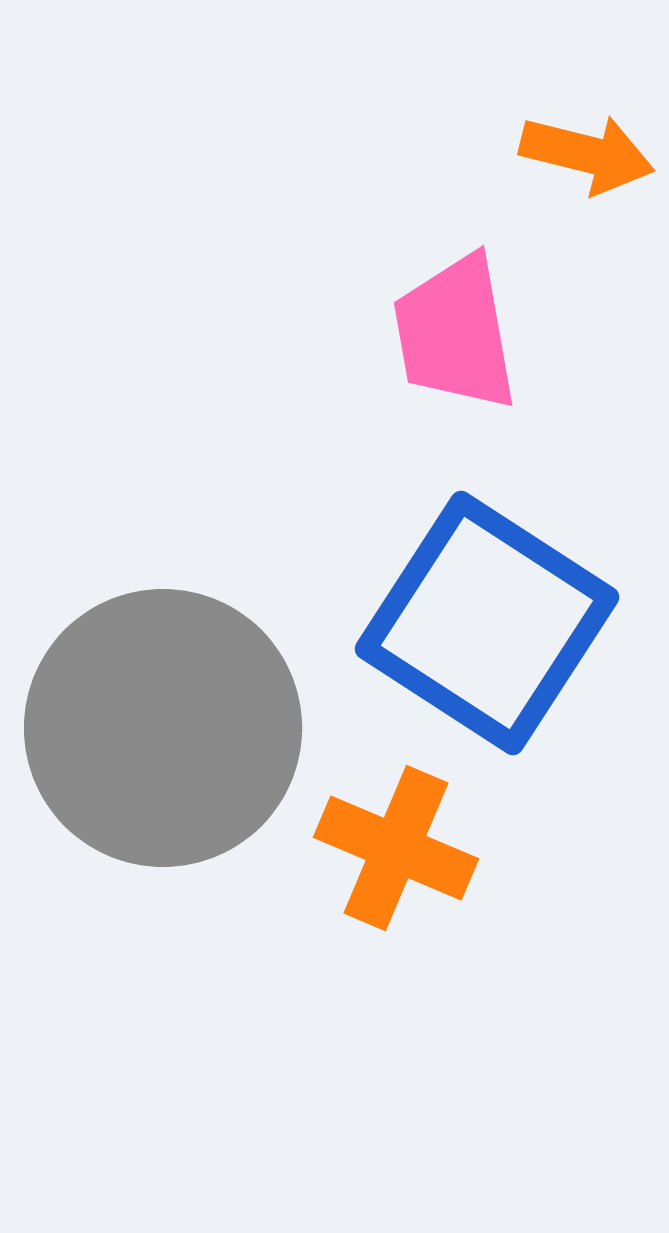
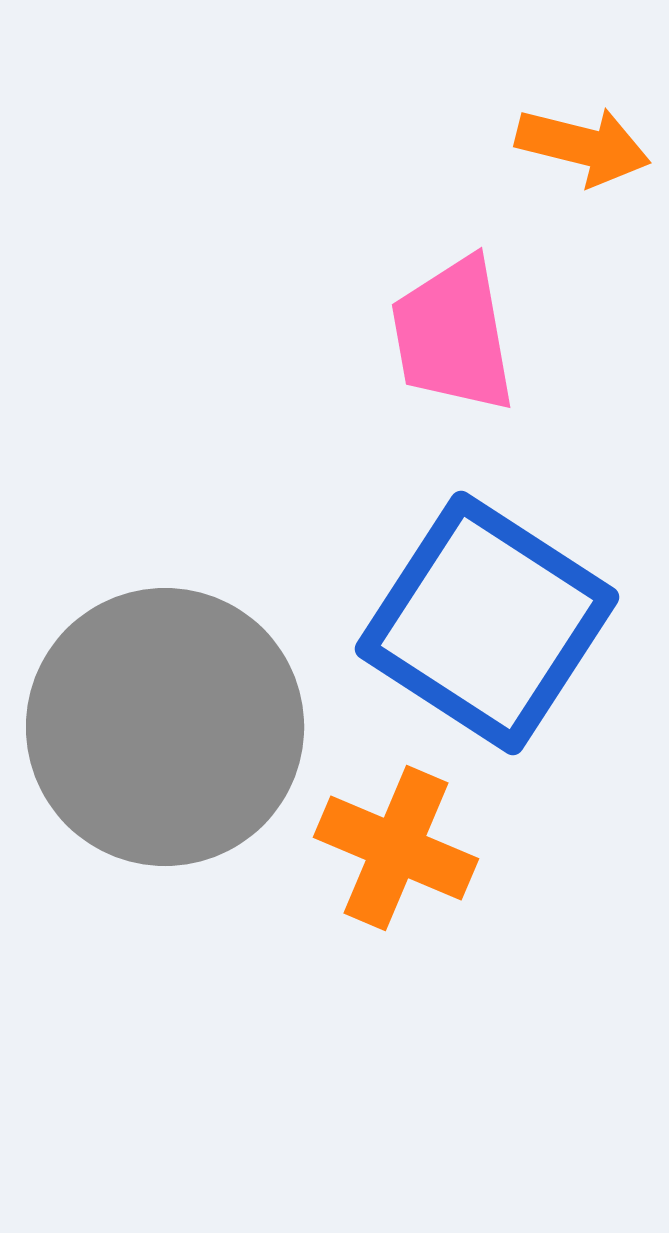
orange arrow: moved 4 px left, 8 px up
pink trapezoid: moved 2 px left, 2 px down
gray circle: moved 2 px right, 1 px up
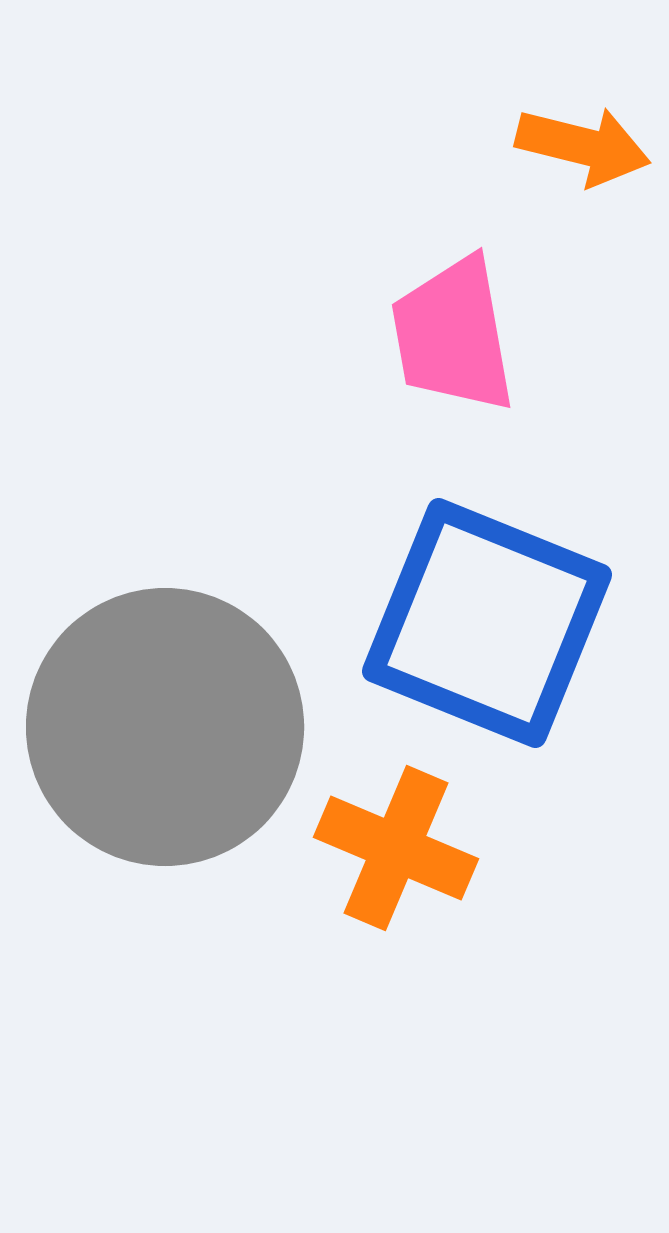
blue square: rotated 11 degrees counterclockwise
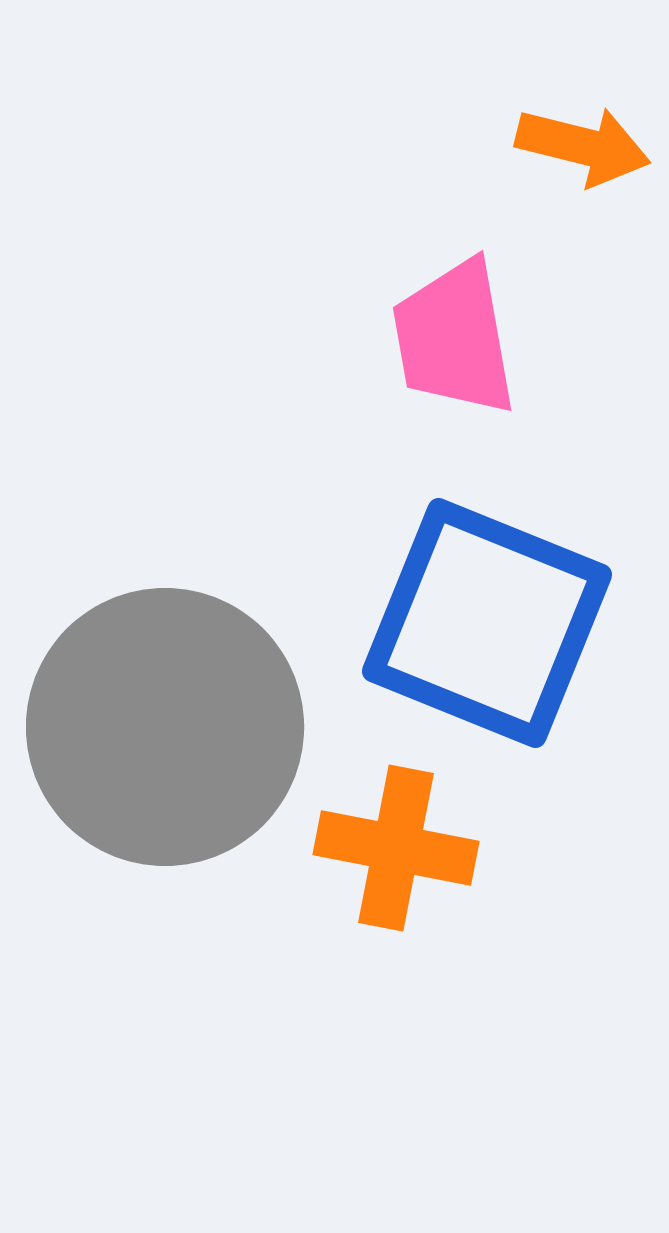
pink trapezoid: moved 1 px right, 3 px down
orange cross: rotated 12 degrees counterclockwise
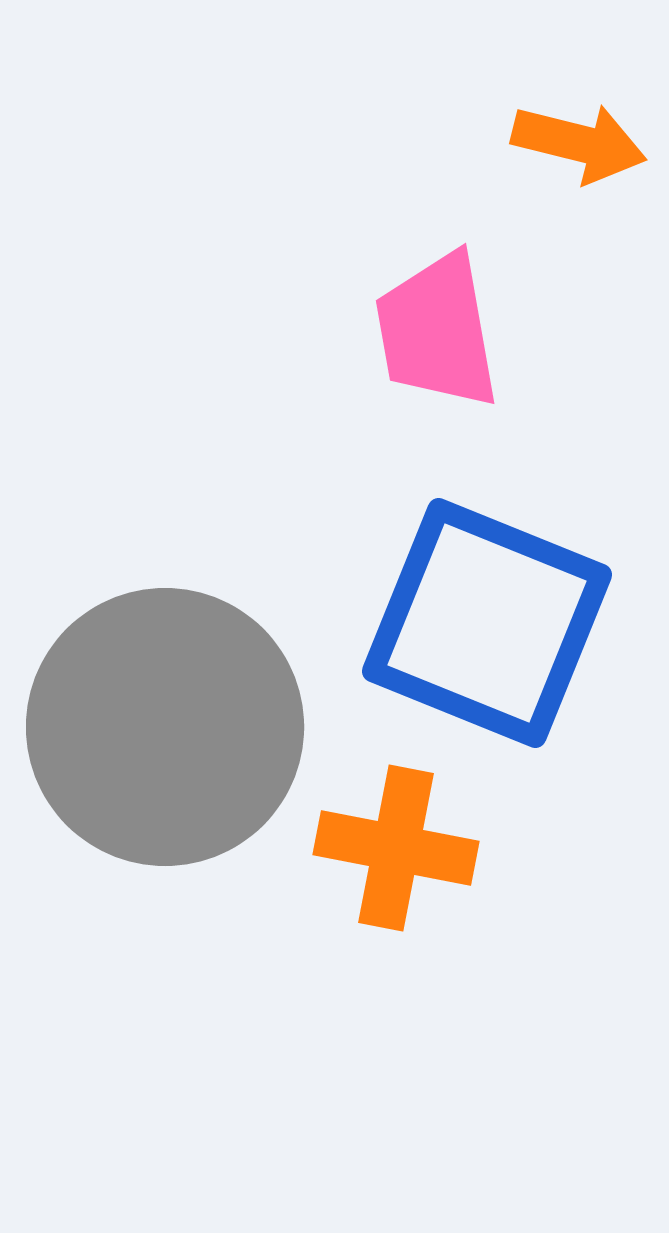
orange arrow: moved 4 px left, 3 px up
pink trapezoid: moved 17 px left, 7 px up
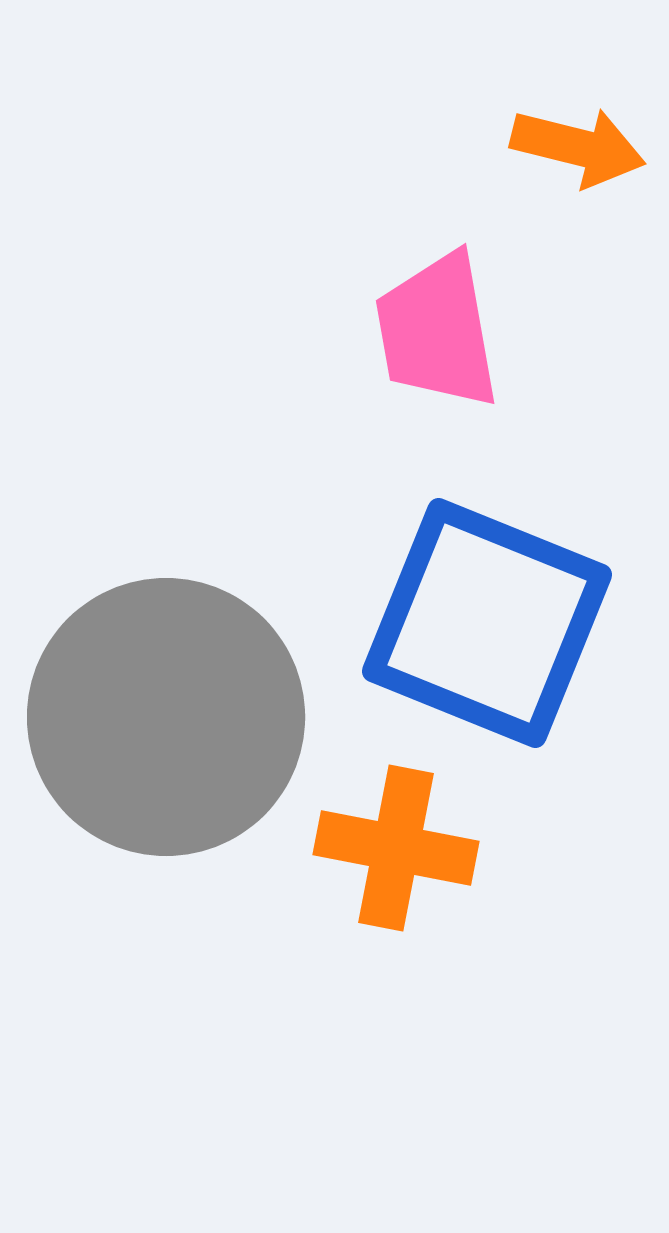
orange arrow: moved 1 px left, 4 px down
gray circle: moved 1 px right, 10 px up
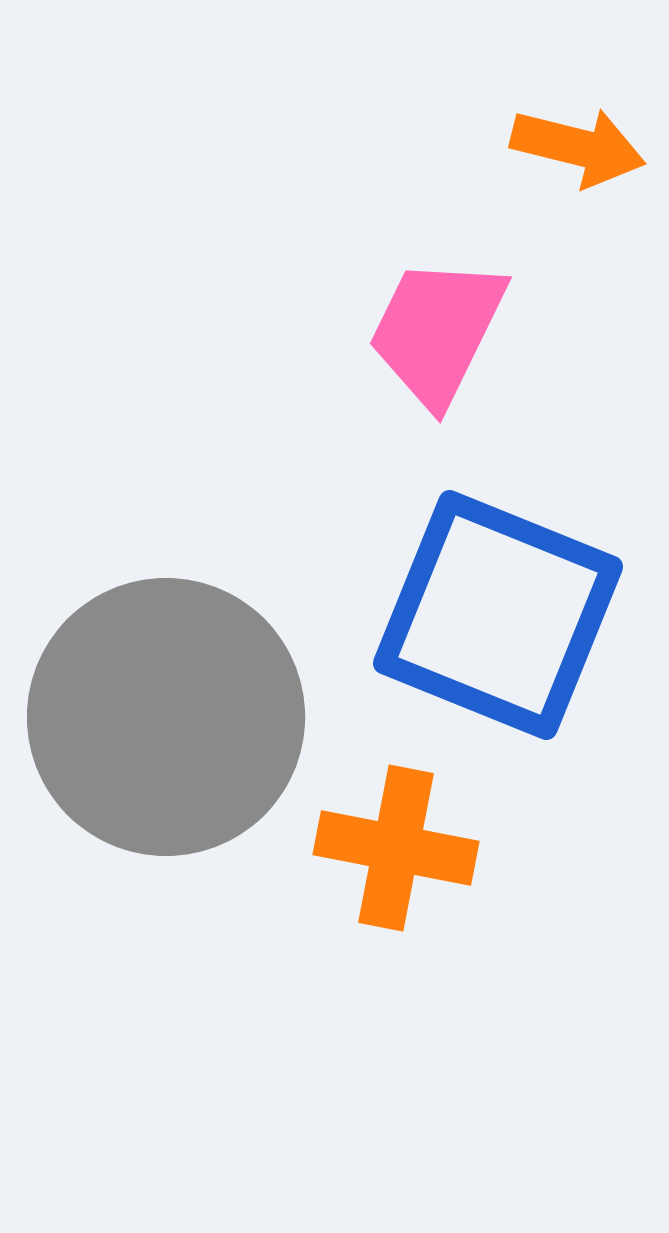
pink trapezoid: rotated 36 degrees clockwise
blue square: moved 11 px right, 8 px up
